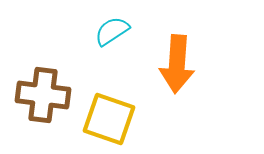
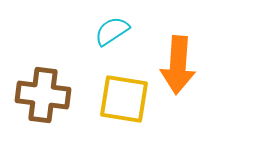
orange arrow: moved 1 px right, 1 px down
yellow square: moved 15 px right, 20 px up; rotated 10 degrees counterclockwise
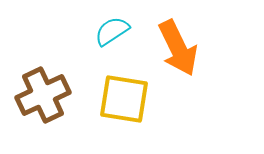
orange arrow: moved 17 px up; rotated 30 degrees counterclockwise
brown cross: rotated 32 degrees counterclockwise
